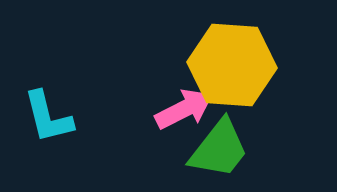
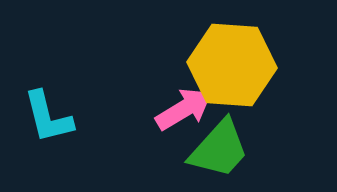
pink arrow: rotated 4 degrees counterclockwise
green trapezoid: rotated 4 degrees clockwise
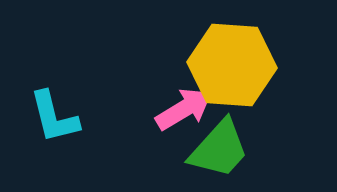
cyan L-shape: moved 6 px right
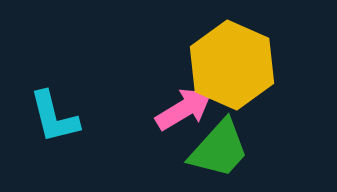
yellow hexagon: rotated 20 degrees clockwise
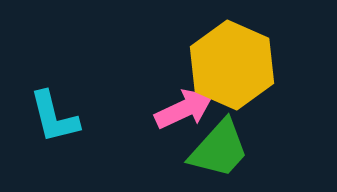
pink arrow: rotated 6 degrees clockwise
